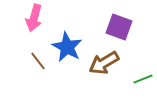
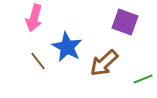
purple square: moved 6 px right, 5 px up
brown arrow: rotated 12 degrees counterclockwise
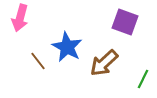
pink arrow: moved 14 px left
green line: rotated 42 degrees counterclockwise
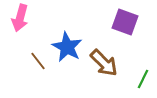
brown arrow: rotated 92 degrees counterclockwise
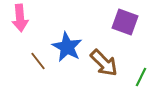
pink arrow: rotated 20 degrees counterclockwise
green line: moved 2 px left, 2 px up
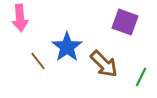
blue star: rotated 8 degrees clockwise
brown arrow: moved 1 px down
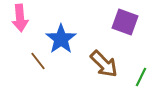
blue star: moved 6 px left, 8 px up
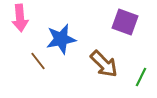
blue star: rotated 24 degrees clockwise
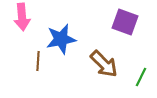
pink arrow: moved 2 px right, 1 px up
brown line: rotated 42 degrees clockwise
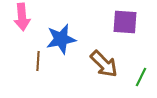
purple square: rotated 16 degrees counterclockwise
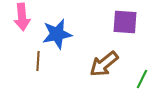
blue star: moved 4 px left, 5 px up
brown arrow: rotated 96 degrees clockwise
green line: moved 1 px right, 2 px down
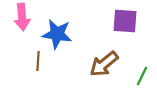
purple square: moved 1 px up
blue star: rotated 20 degrees clockwise
green line: moved 3 px up
